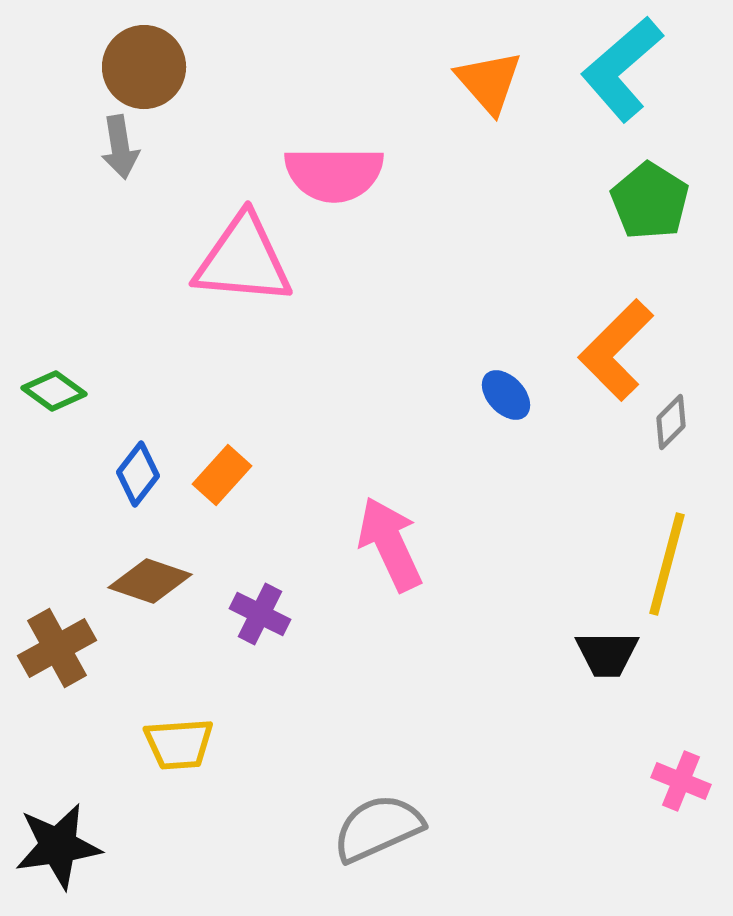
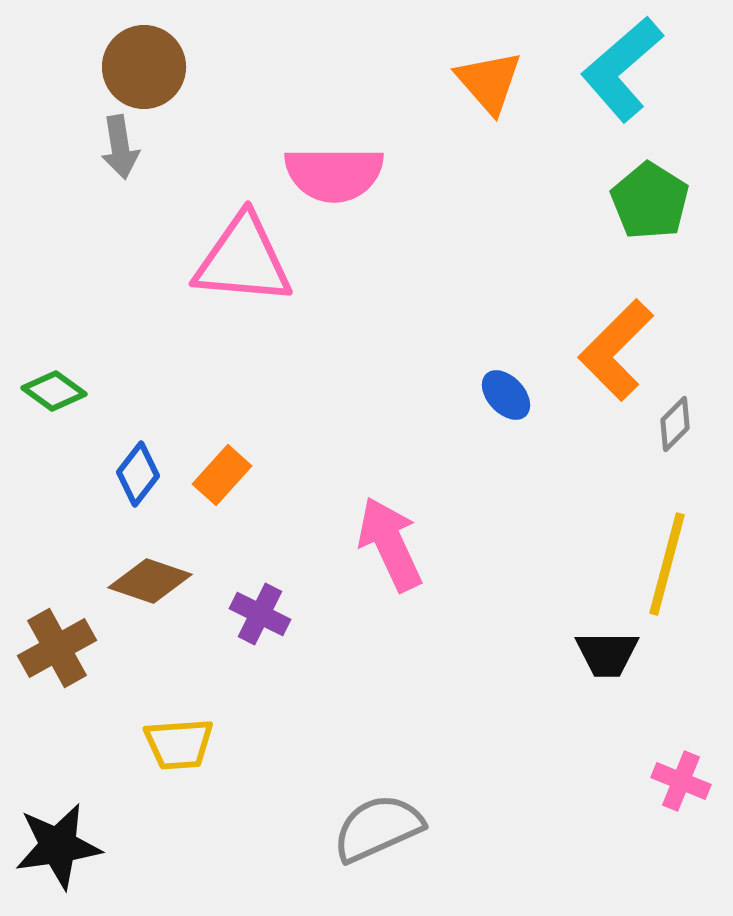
gray diamond: moved 4 px right, 2 px down
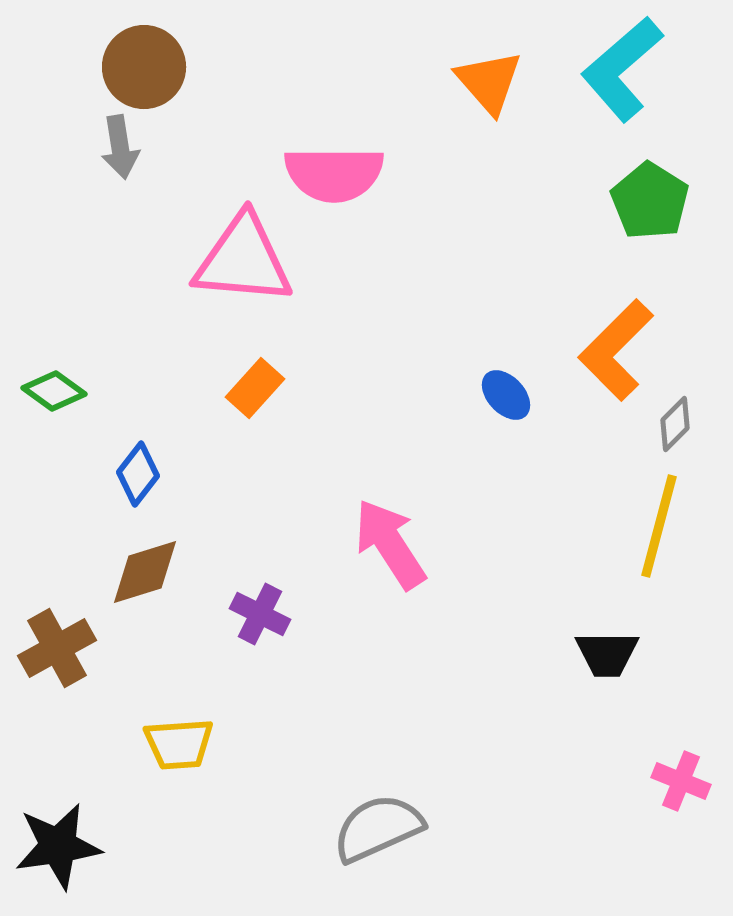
orange rectangle: moved 33 px right, 87 px up
pink arrow: rotated 8 degrees counterclockwise
yellow line: moved 8 px left, 38 px up
brown diamond: moved 5 px left, 9 px up; rotated 36 degrees counterclockwise
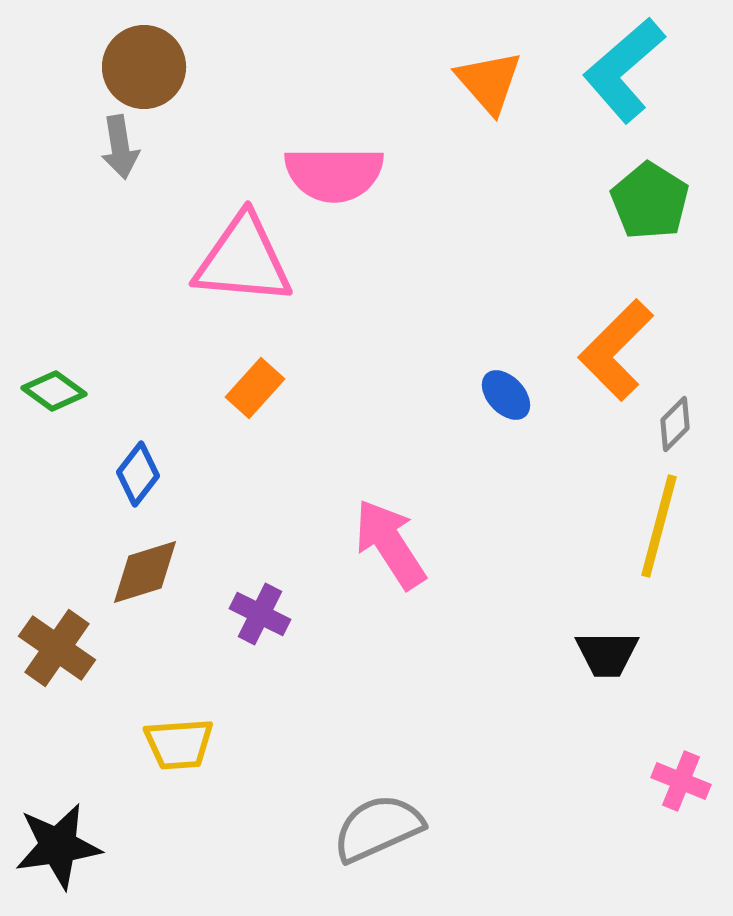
cyan L-shape: moved 2 px right, 1 px down
brown cross: rotated 26 degrees counterclockwise
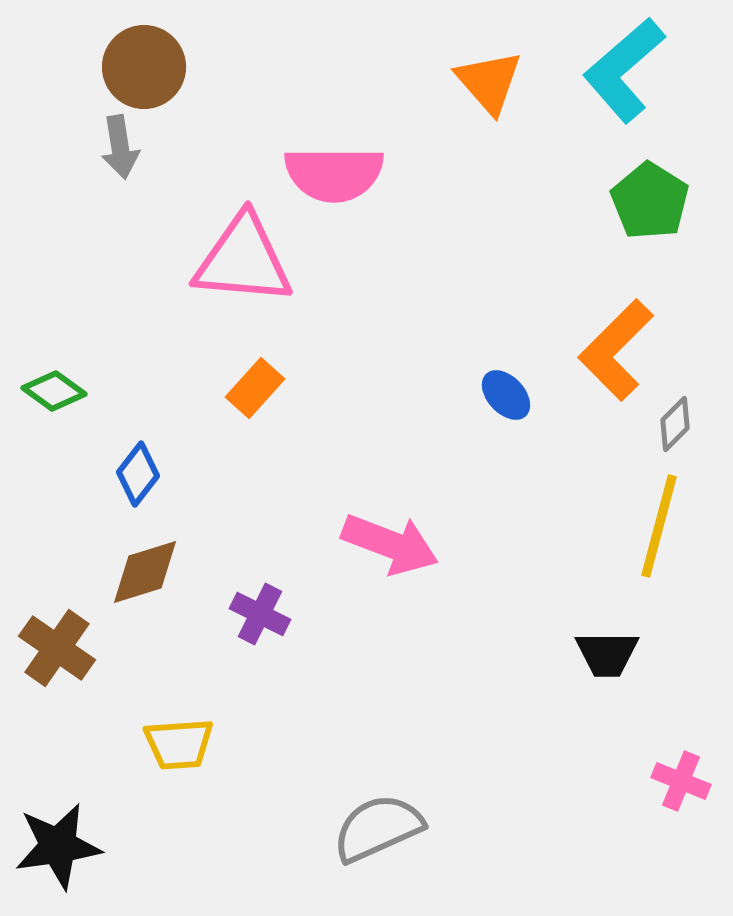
pink arrow: rotated 144 degrees clockwise
